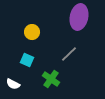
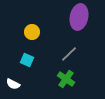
green cross: moved 15 px right
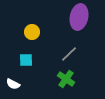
cyan square: moved 1 px left; rotated 24 degrees counterclockwise
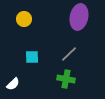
yellow circle: moved 8 px left, 13 px up
cyan square: moved 6 px right, 3 px up
green cross: rotated 24 degrees counterclockwise
white semicircle: rotated 72 degrees counterclockwise
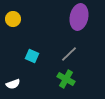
yellow circle: moved 11 px left
cyan square: moved 1 px up; rotated 24 degrees clockwise
green cross: rotated 18 degrees clockwise
white semicircle: rotated 24 degrees clockwise
